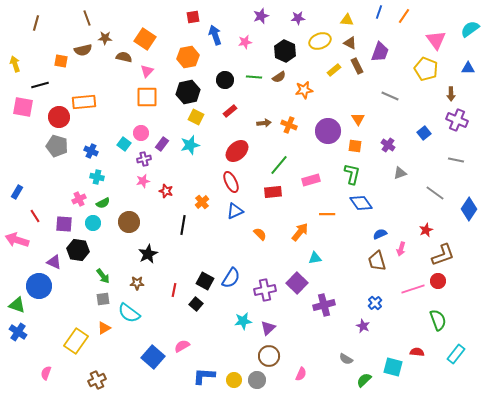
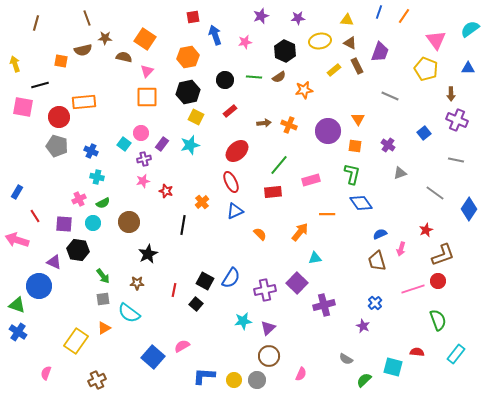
yellow ellipse at (320, 41): rotated 10 degrees clockwise
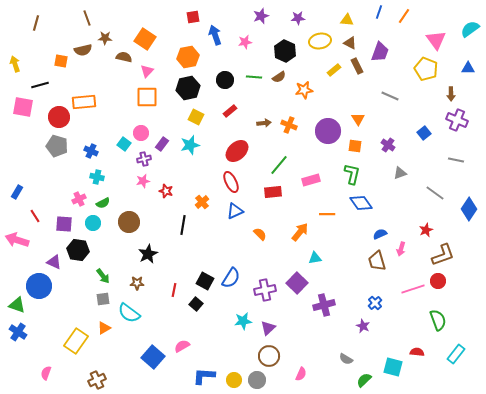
black hexagon at (188, 92): moved 4 px up
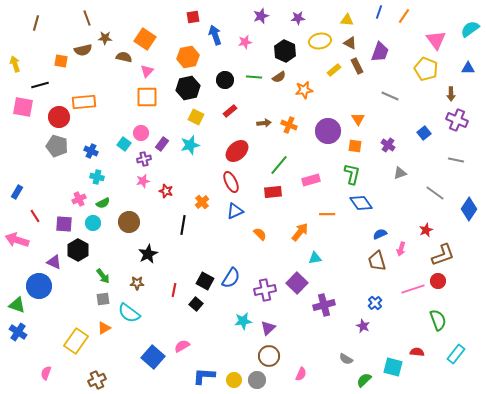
black hexagon at (78, 250): rotated 20 degrees clockwise
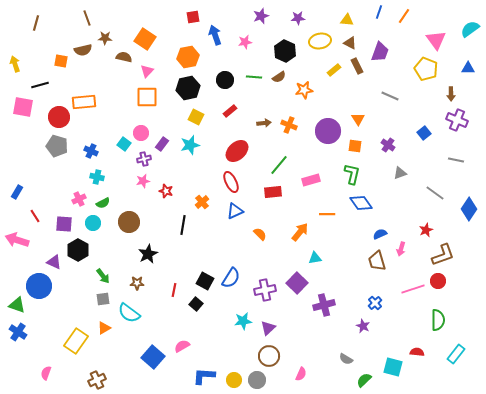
green semicircle at (438, 320): rotated 20 degrees clockwise
